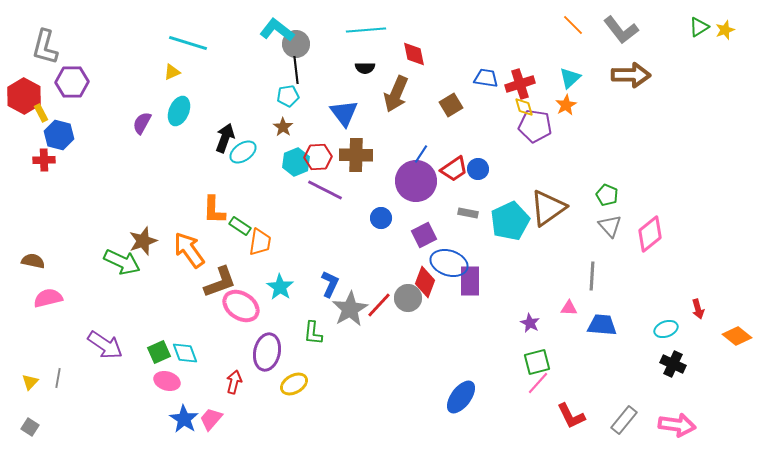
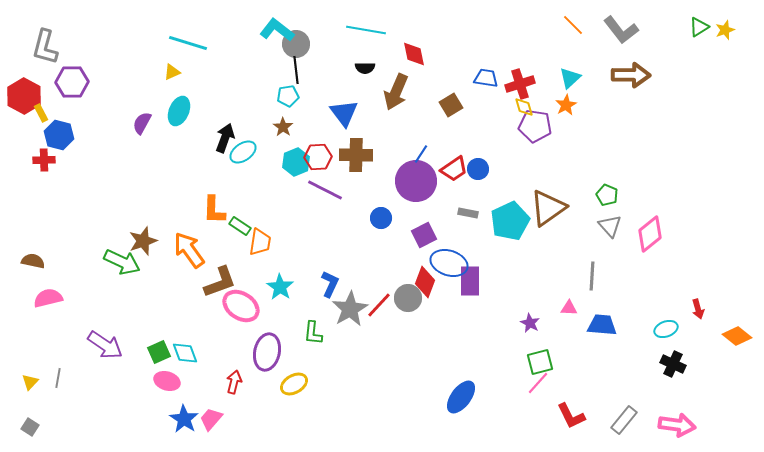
cyan line at (366, 30): rotated 15 degrees clockwise
brown arrow at (396, 94): moved 2 px up
green square at (537, 362): moved 3 px right
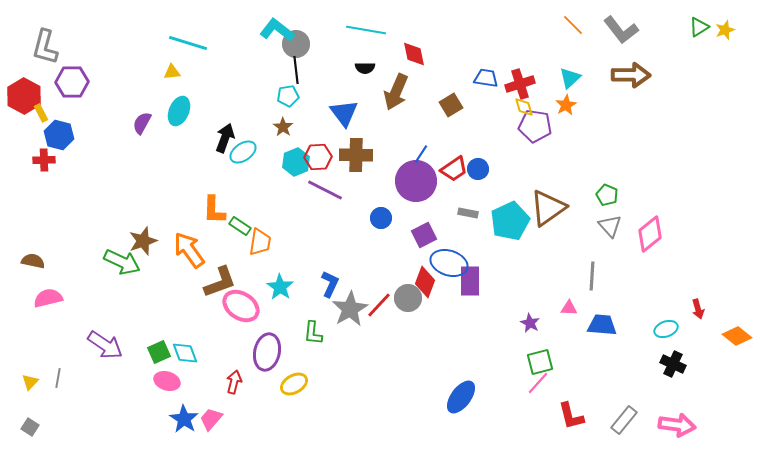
yellow triangle at (172, 72): rotated 18 degrees clockwise
red L-shape at (571, 416): rotated 12 degrees clockwise
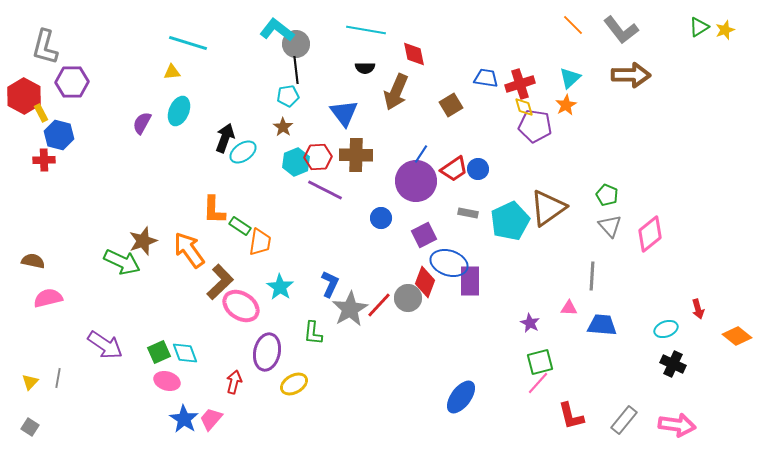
brown L-shape at (220, 282): rotated 24 degrees counterclockwise
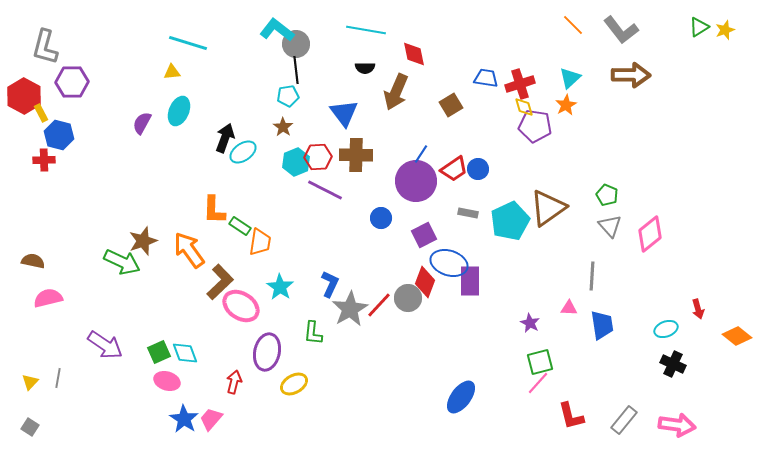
blue trapezoid at (602, 325): rotated 76 degrees clockwise
